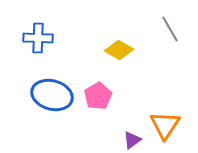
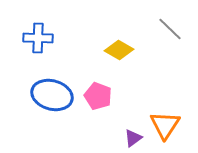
gray line: rotated 16 degrees counterclockwise
pink pentagon: rotated 20 degrees counterclockwise
purple triangle: moved 1 px right, 2 px up
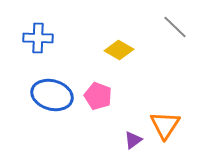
gray line: moved 5 px right, 2 px up
purple triangle: moved 2 px down
